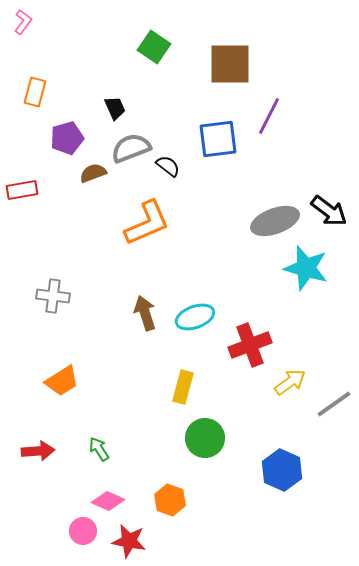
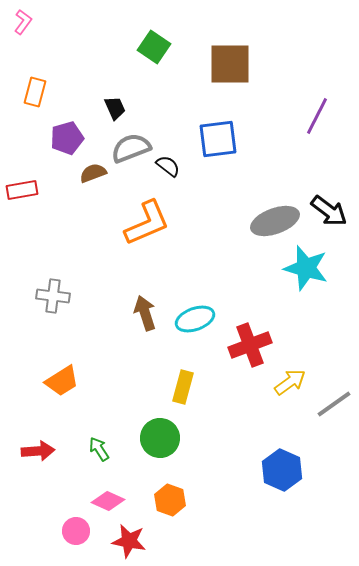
purple line: moved 48 px right
cyan ellipse: moved 2 px down
green circle: moved 45 px left
pink circle: moved 7 px left
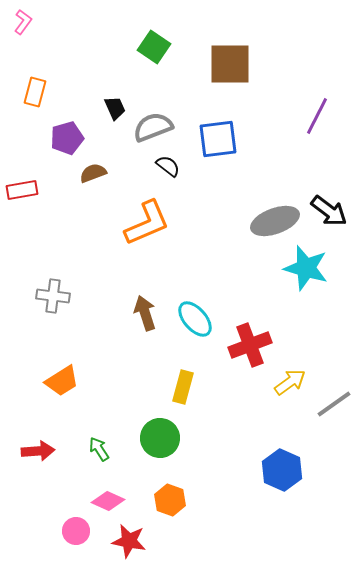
gray semicircle: moved 22 px right, 21 px up
cyan ellipse: rotated 69 degrees clockwise
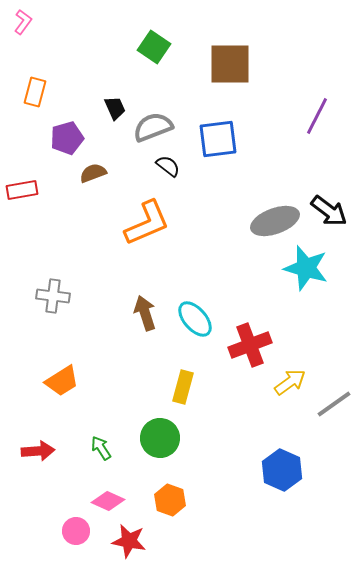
green arrow: moved 2 px right, 1 px up
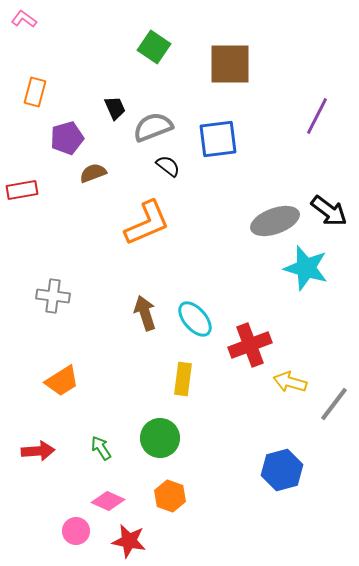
pink L-shape: moved 1 px right, 3 px up; rotated 90 degrees counterclockwise
yellow arrow: rotated 128 degrees counterclockwise
yellow rectangle: moved 8 px up; rotated 8 degrees counterclockwise
gray line: rotated 18 degrees counterclockwise
blue hexagon: rotated 21 degrees clockwise
orange hexagon: moved 4 px up
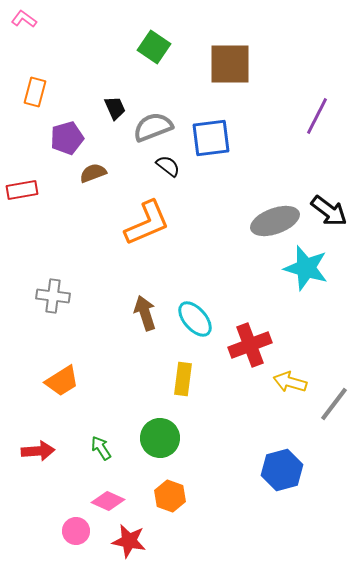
blue square: moved 7 px left, 1 px up
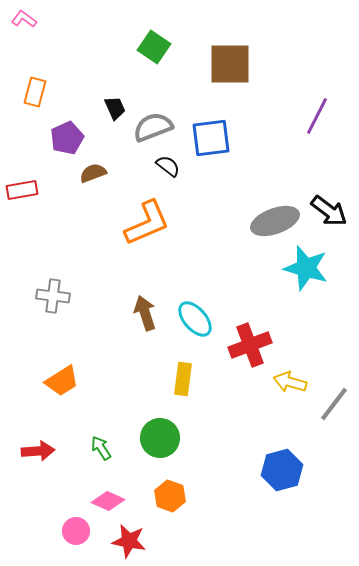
purple pentagon: rotated 8 degrees counterclockwise
